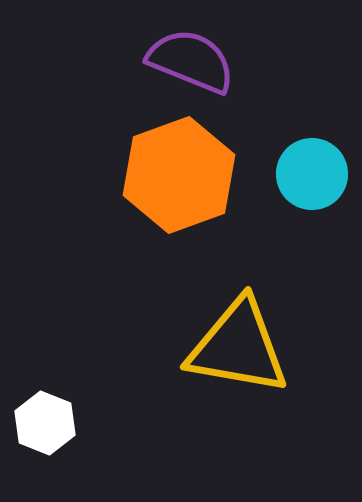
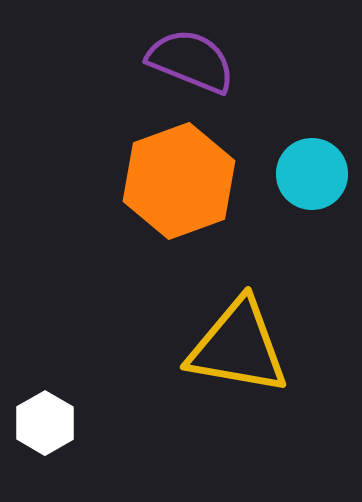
orange hexagon: moved 6 px down
white hexagon: rotated 8 degrees clockwise
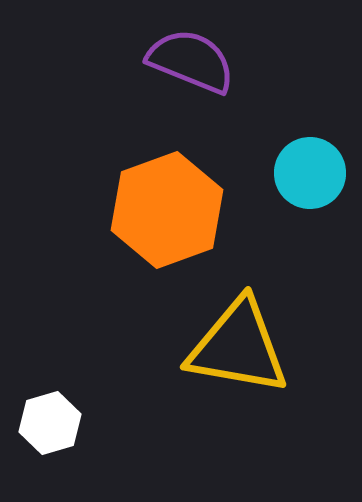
cyan circle: moved 2 px left, 1 px up
orange hexagon: moved 12 px left, 29 px down
white hexagon: moved 5 px right; rotated 14 degrees clockwise
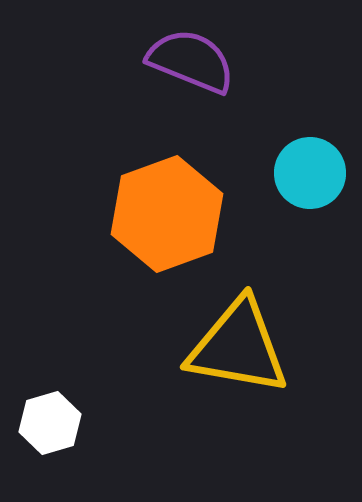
orange hexagon: moved 4 px down
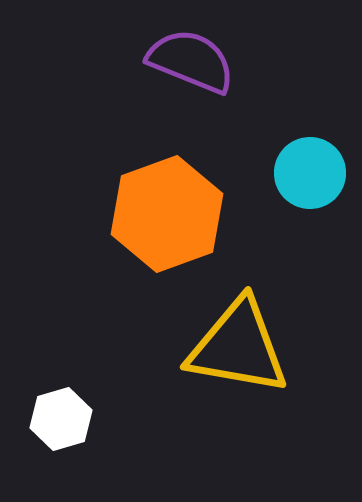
white hexagon: moved 11 px right, 4 px up
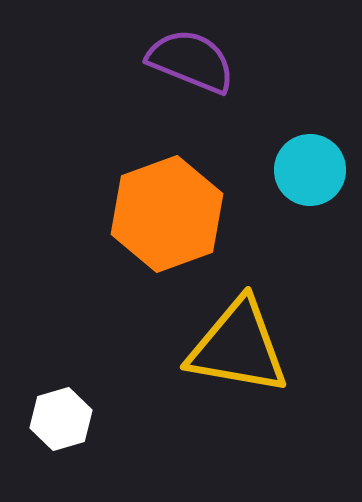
cyan circle: moved 3 px up
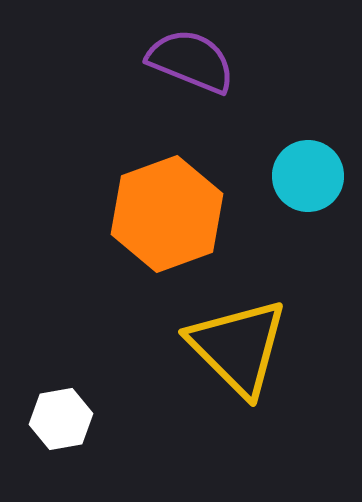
cyan circle: moved 2 px left, 6 px down
yellow triangle: rotated 35 degrees clockwise
white hexagon: rotated 6 degrees clockwise
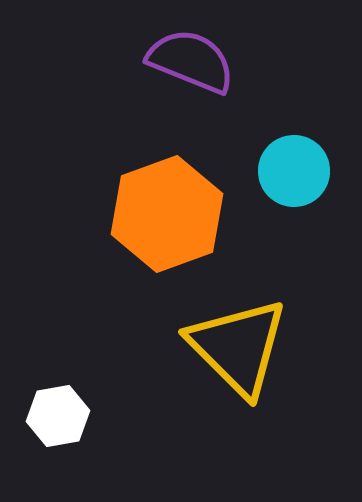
cyan circle: moved 14 px left, 5 px up
white hexagon: moved 3 px left, 3 px up
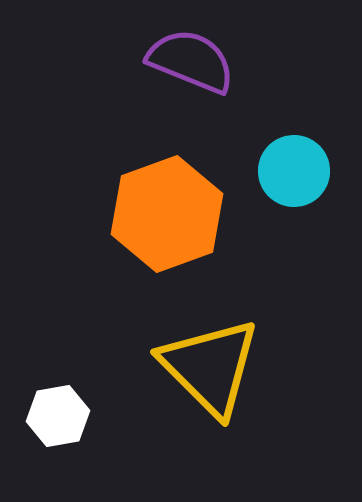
yellow triangle: moved 28 px left, 20 px down
